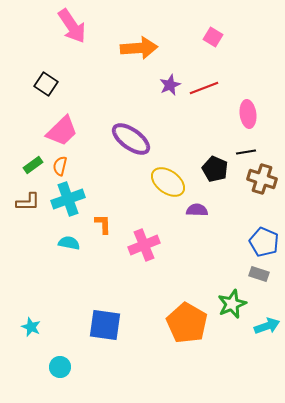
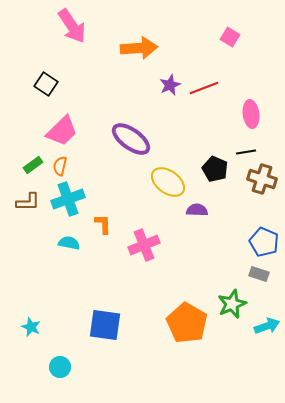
pink square: moved 17 px right
pink ellipse: moved 3 px right
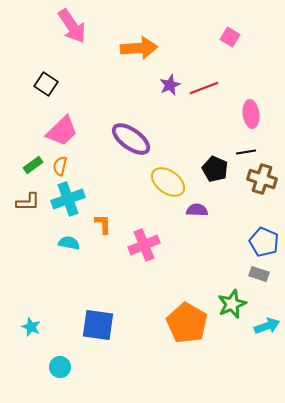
blue square: moved 7 px left
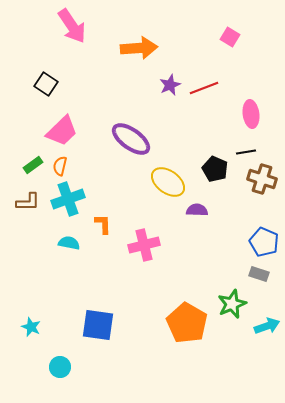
pink cross: rotated 8 degrees clockwise
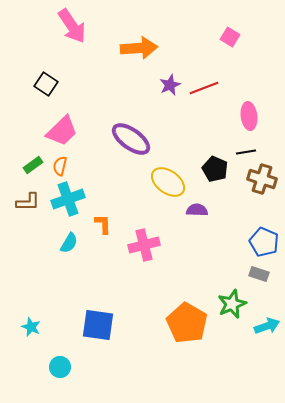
pink ellipse: moved 2 px left, 2 px down
cyan semicircle: rotated 110 degrees clockwise
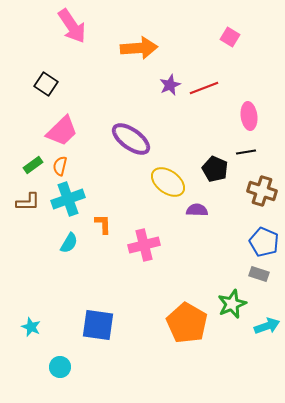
brown cross: moved 12 px down
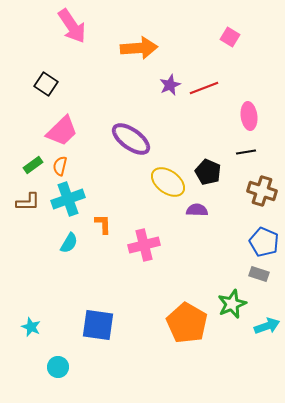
black pentagon: moved 7 px left, 3 px down
cyan circle: moved 2 px left
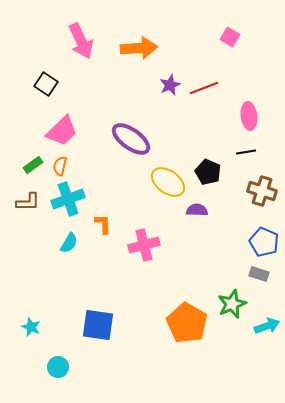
pink arrow: moved 9 px right, 15 px down; rotated 9 degrees clockwise
